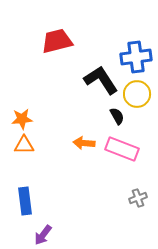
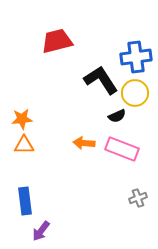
yellow circle: moved 2 px left, 1 px up
black semicircle: rotated 96 degrees clockwise
purple arrow: moved 2 px left, 4 px up
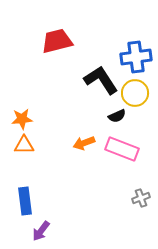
orange arrow: rotated 25 degrees counterclockwise
gray cross: moved 3 px right
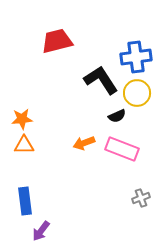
yellow circle: moved 2 px right
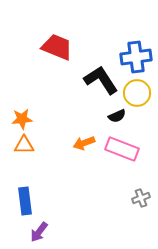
red trapezoid: moved 6 px down; rotated 36 degrees clockwise
purple arrow: moved 2 px left, 1 px down
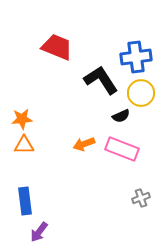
yellow circle: moved 4 px right
black semicircle: moved 4 px right
orange arrow: moved 1 px down
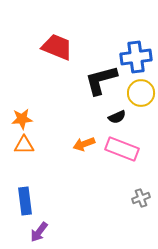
black L-shape: rotated 72 degrees counterclockwise
black semicircle: moved 4 px left, 1 px down
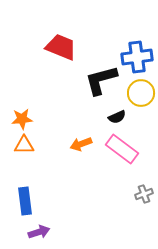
red trapezoid: moved 4 px right
blue cross: moved 1 px right
orange arrow: moved 3 px left
pink rectangle: rotated 16 degrees clockwise
gray cross: moved 3 px right, 4 px up
purple arrow: rotated 145 degrees counterclockwise
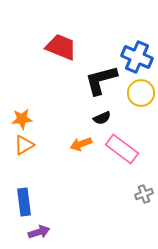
blue cross: rotated 32 degrees clockwise
black semicircle: moved 15 px left, 1 px down
orange triangle: rotated 30 degrees counterclockwise
blue rectangle: moved 1 px left, 1 px down
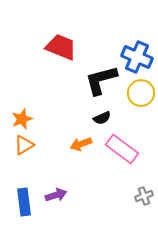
orange star: rotated 15 degrees counterclockwise
gray cross: moved 2 px down
purple arrow: moved 17 px right, 37 px up
